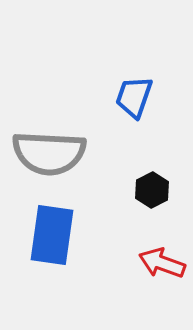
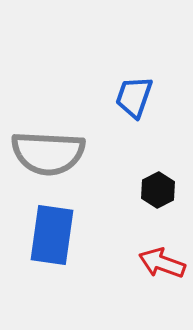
gray semicircle: moved 1 px left
black hexagon: moved 6 px right
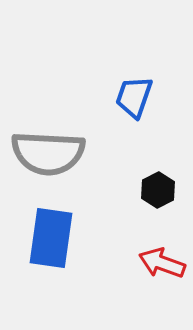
blue rectangle: moved 1 px left, 3 px down
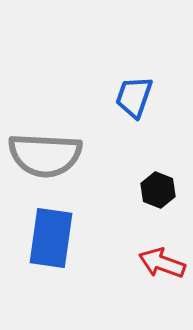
gray semicircle: moved 3 px left, 2 px down
black hexagon: rotated 12 degrees counterclockwise
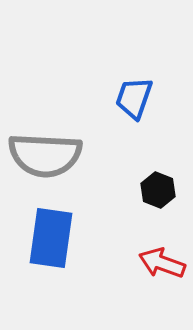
blue trapezoid: moved 1 px down
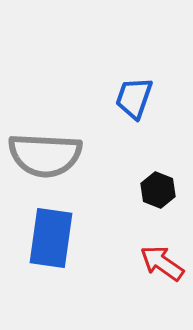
red arrow: rotated 15 degrees clockwise
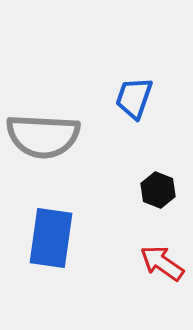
gray semicircle: moved 2 px left, 19 px up
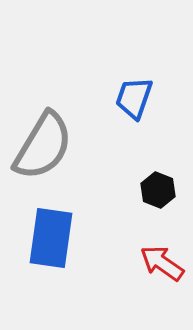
gray semicircle: moved 10 px down; rotated 62 degrees counterclockwise
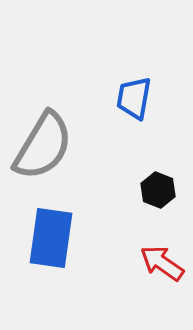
blue trapezoid: rotated 9 degrees counterclockwise
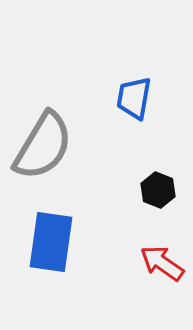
blue rectangle: moved 4 px down
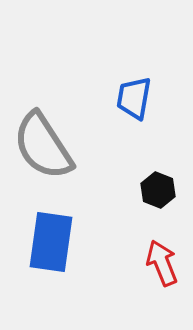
gray semicircle: rotated 116 degrees clockwise
red arrow: rotated 33 degrees clockwise
